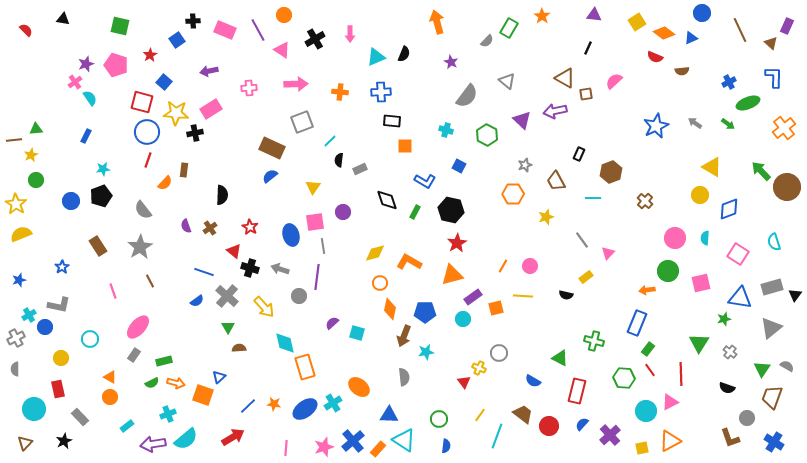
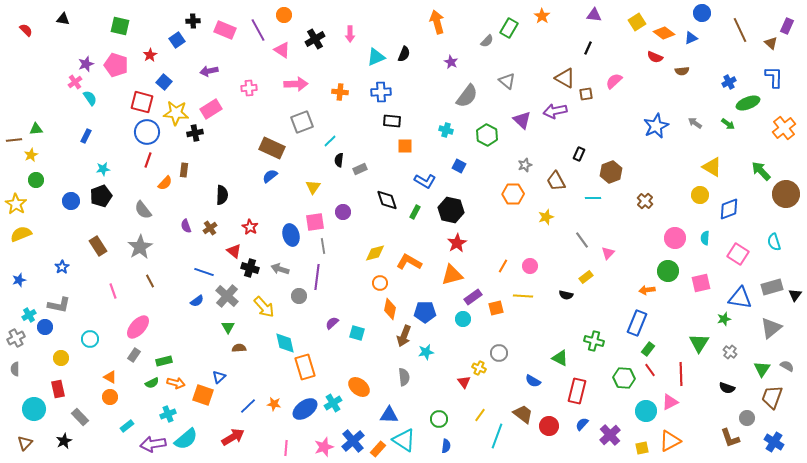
brown circle at (787, 187): moved 1 px left, 7 px down
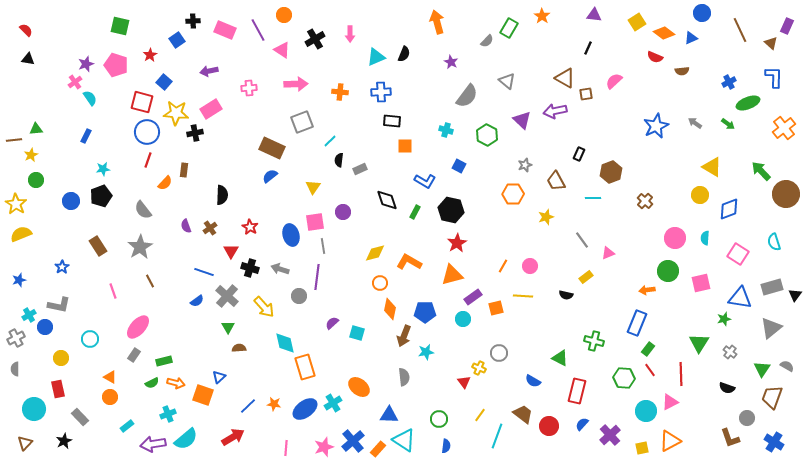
black triangle at (63, 19): moved 35 px left, 40 px down
red triangle at (234, 251): moved 3 px left; rotated 21 degrees clockwise
pink triangle at (608, 253): rotated 24 degrees clockwise
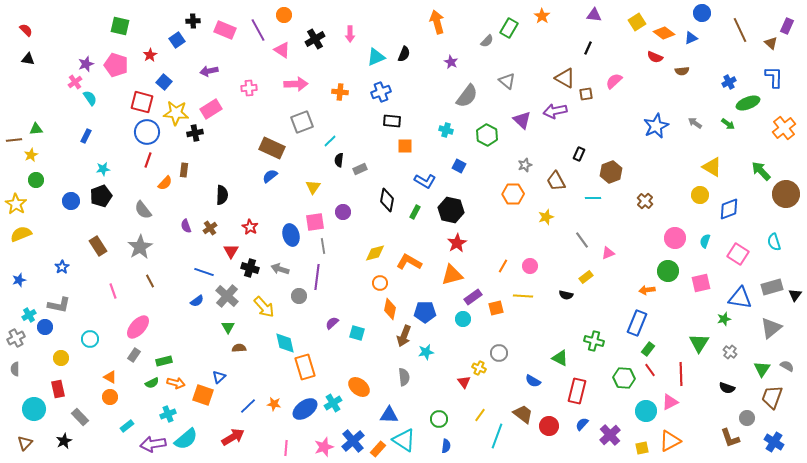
blue cross at (381, 92): rotated 18 degrees counterclockwise
black diamond at (387, 200): rotated 30 degrees clockwise
cyan semicircle at (705, 238): moved 3 px down; rotated 16 degrees clockwise
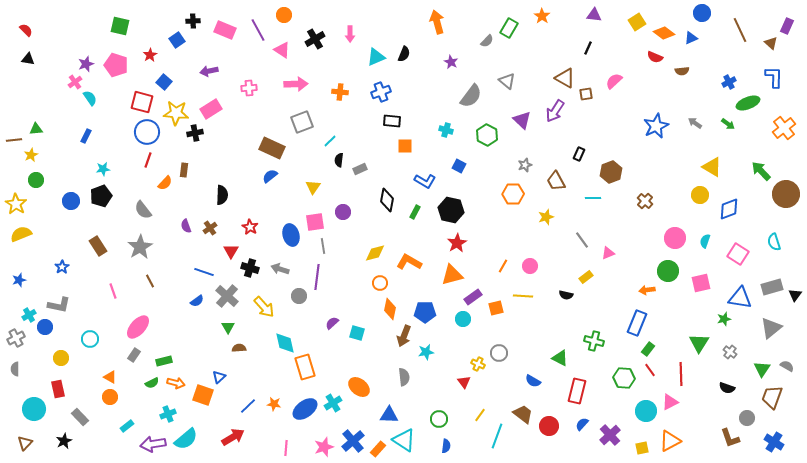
gray semicircle at (467, 96): moved 4 px right
purple arrow at (555, 111): rotated 45 degrees counterclockwise
yellow cross at (479, 368): moved 1 px left, 4 px up
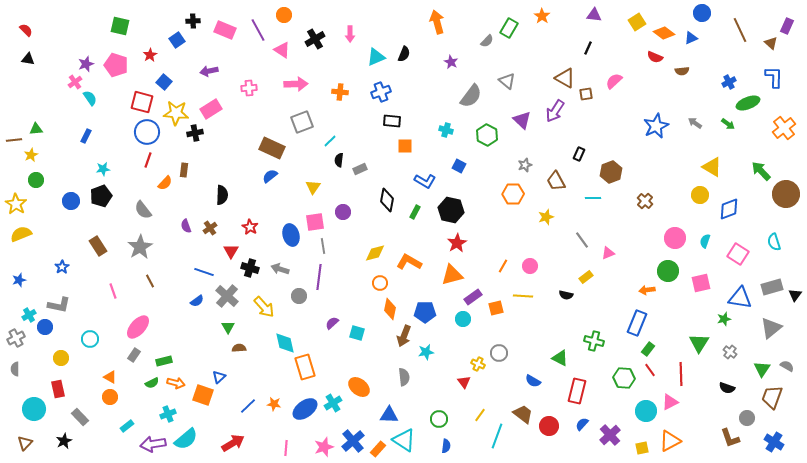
purple line at (317, 277): moved 2 px right
red arrow at (233, 437): moved 6 px down
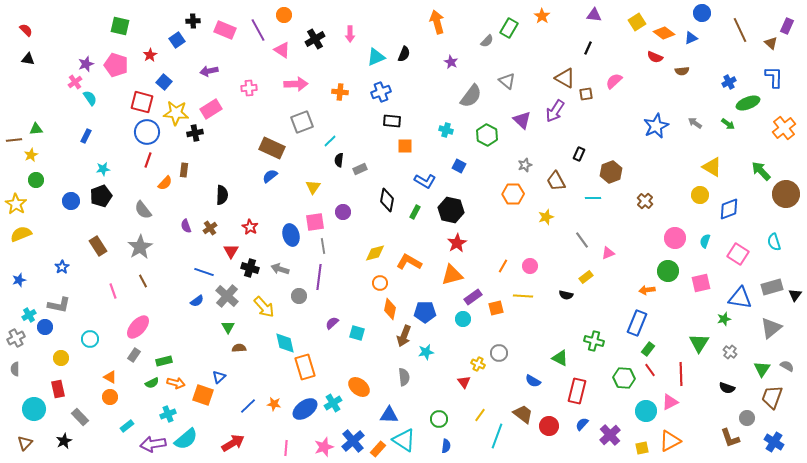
brown line at (150, 281): moved 7 px left
